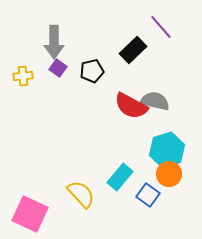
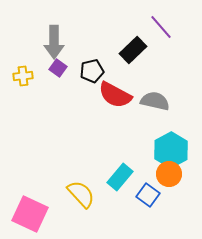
red semicircle: moved 16 px left, 11 px up
cyan hexagon: moved 4 px right; rotated 12 degrees counterclockwise
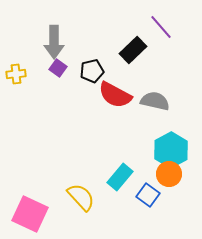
yellow cross: moved 7 px left, 2 px up
yellow semicircle: moved 3 px down
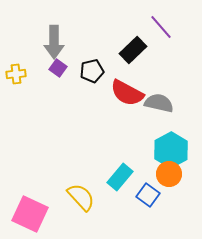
red semicircle: moved 12 px right, 2 px up
gray semicircle: moved 4 px right, 2 px down
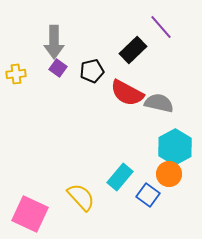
cyan hexagon: moved 4 px right, 3 px up
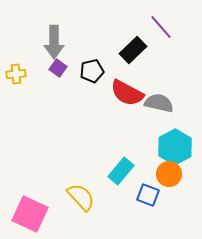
cyan rectangle: moved 1 px right, 6 px up
blue square: rotated 15 degrees counterclockwise
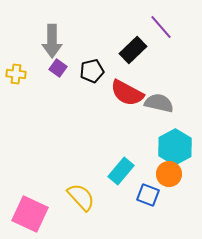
gray arrow: moved 2 px left, 1 px up
yellow cross: rotated 12 degrees clockwise
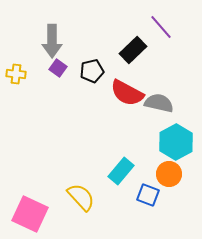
cyan hexagon: moved 1 px right, 5 px up
